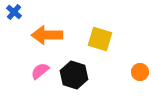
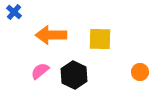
orange arrow: moved 4 px right
yellow square: rotated 15 degrees counterclockwise
black hexagon: rotated 8 degrees clockwise
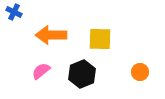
blue cross: rotated 14 degrees counterclockwise
pink semicircle: moved 1 px right
black hexagon: moved 8 px right, 1 px up; rotated 12 degrees clockwise
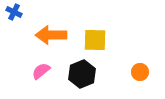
yellow square: moved 5 px left, 1 px down
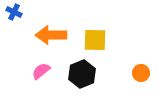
orange circle: moved 1 px right, 1 px down
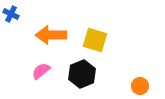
blue cross: moved 3 px left, 2 px down
yellow square: rotated 15 degrees clockwise
orange circle: moved 1 px left, 13 px down
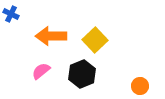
orange arrow: moved 1 px down
yellow square: rotated 30 degrees clockwise
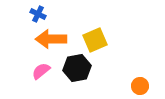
blue cross: moved 27 px right
orange arrow: moved 3 px down
yellow square: rotated 20 degrees clockwise
black hexagon: moved 5 px left, 6 px up; rotated 12 degrees clockwise
